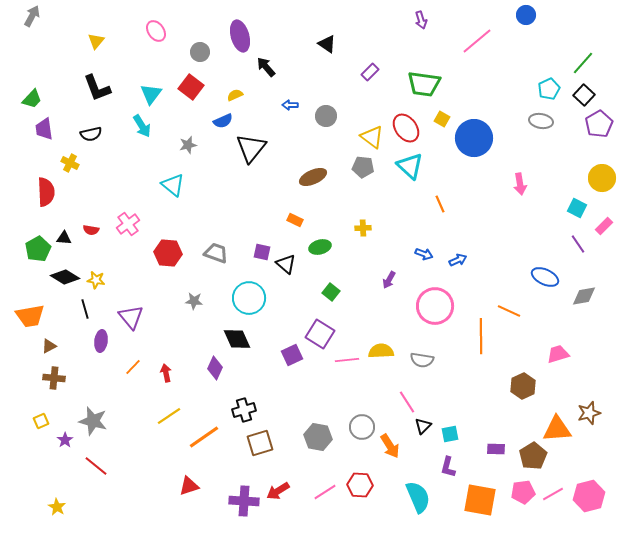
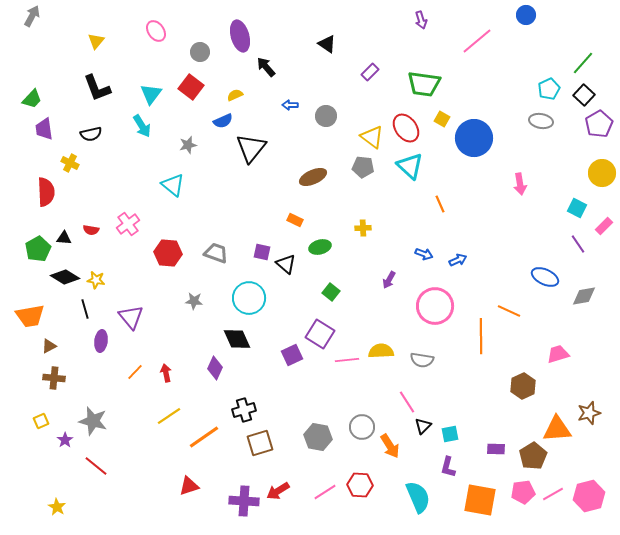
yellow circle at (602, 178): moved 5 px up
orange line at (133, 367): moved 2 px right, 5 px down
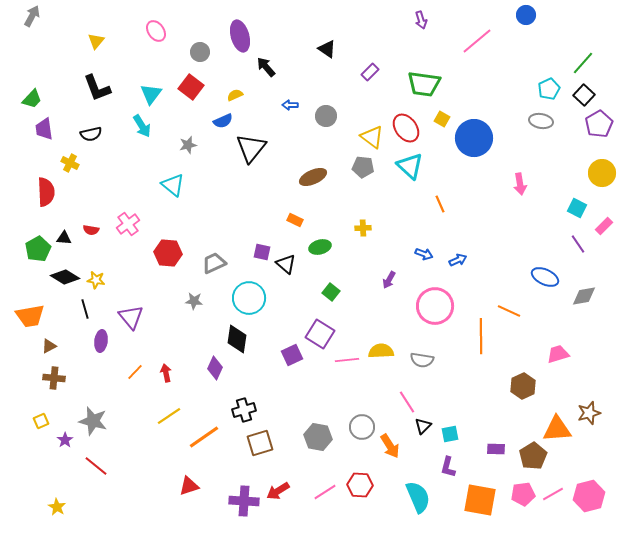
black triangle at (327, 44): moved 5 px down
gray trapezoid at (216, 253): moved 2 px left, 10 px down; rotated 45 degrees counterclockwise
black diamond at (237, 339): rotated 32 degrees clockwise
pink pentagon at (523, 492): moved 2 px down
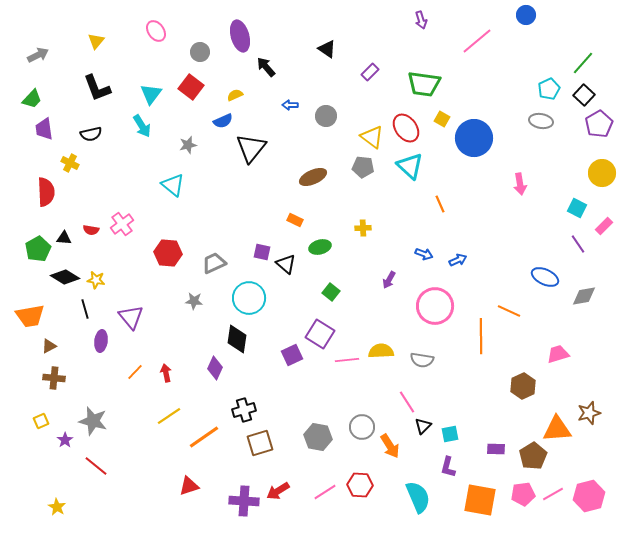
gray arrow at (32, 16): moved 6 px right, 39 px down; rotated 35 degrees clockwise
pink cross at (128, 224): moved 6 px left
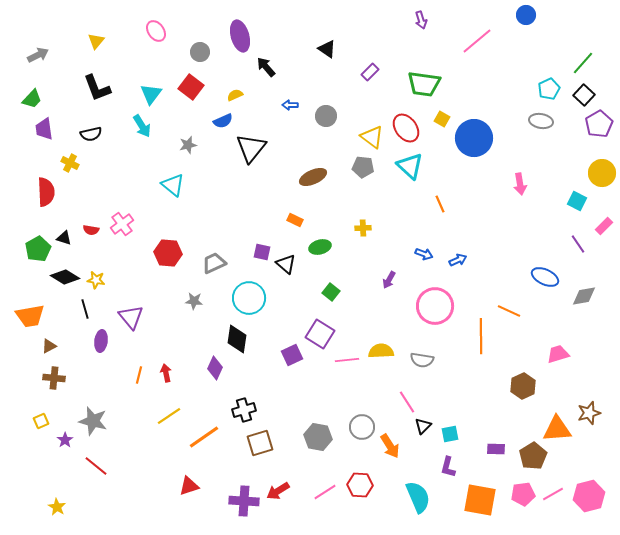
cyan square at (577, 208): moved 7 px up
black triangle at (64, 238): rotated 14 degrees clockwise
orange line at (135, 372): moved 4 px right, 3 px down; rotated 30 degrees counterclockwise
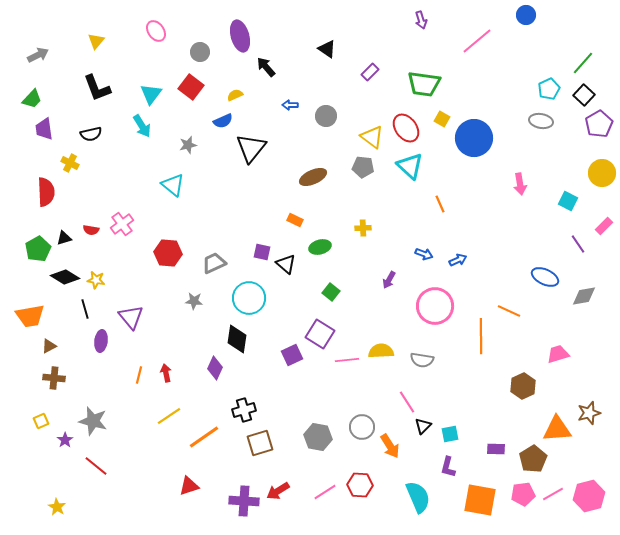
cyan square at (577, 201): moved 9 px left
black triangle at (64, 238): rotated 35 degrees counterclockwise
brown pentagon at (533, 456): moved 3 px down
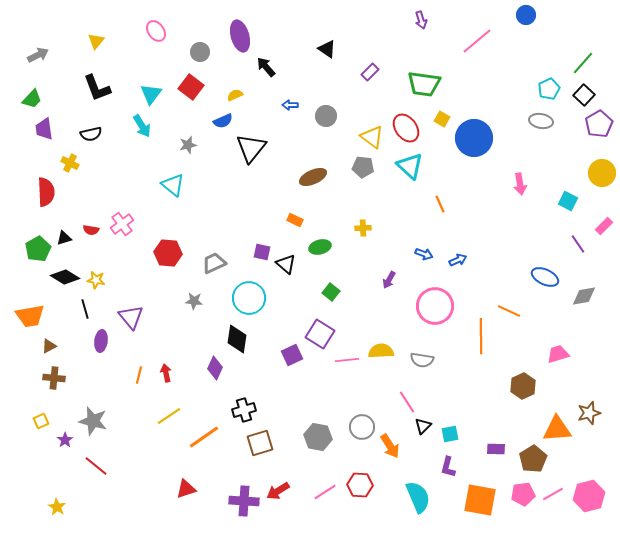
red triangle at (189, 486): moved 3 px left, 3 px down
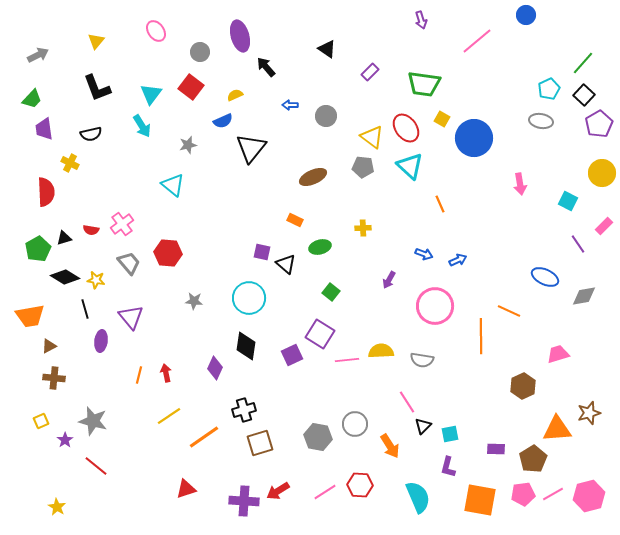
gray trapezoid at (214, 263): moved 85 px left; rotated 75 degrees clockwise
black diamond at (237, 339): moved 9 px right, 7 px down
gray circle at (362, 427): moved 7 px left, 3 px up
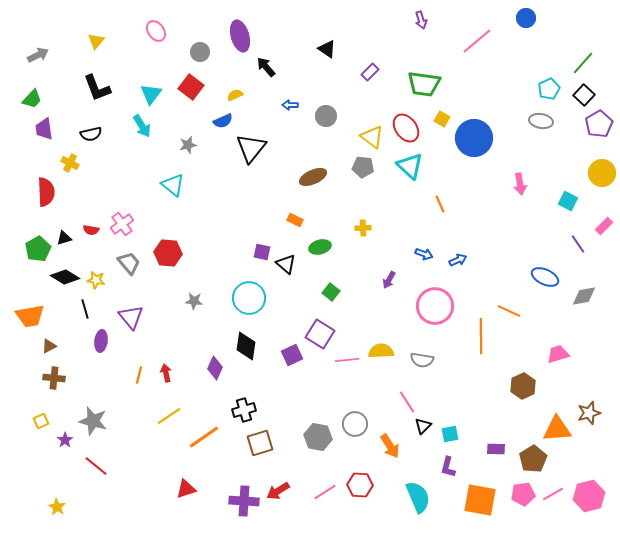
blue circle at (526, 15): moved 3 px down
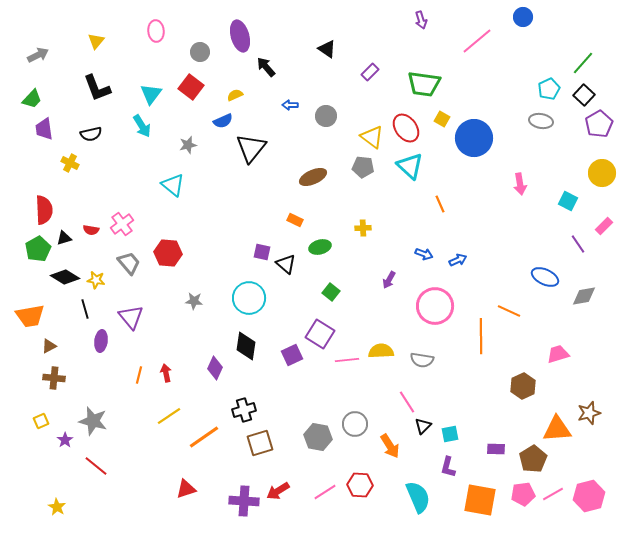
blue circle at (526, 18): moved 3 px left, 1 px up
pink ellipse at (156, 31): rotated 30 degrees clockwise
red semicircle at (46, 192): moved 2 px left, 18 px down
